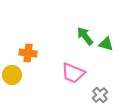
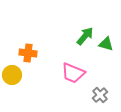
green arrow: rotated 78 degrees clockwise
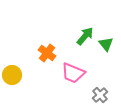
green triangle: rotated 35 degrees clockwise
orange cross: moved 19 px right; rotated 30 degrees clockwise
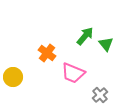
yellow circle: moved 1 px right, 2 px down
